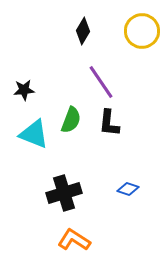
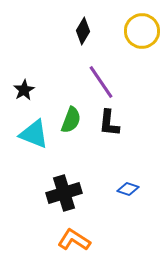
black star: rotated 25 degrees counterclockwise
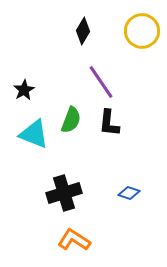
blue diamond: moved 1 px right, 4 px down
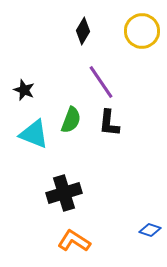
black star: rotated 20 degrees counterclockwise
blue diamond: moved 21 px right, 37 px down
orange L-shape: moved 1 px down
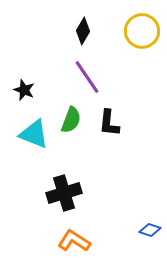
purple line: moved 14 px left, 5 px up
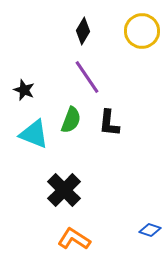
black cross: moved 3 px up; rotated 28 degrees counterclockwise
orange L-shape: moved 2 px up
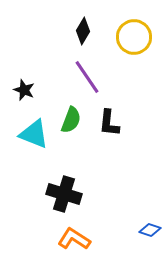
yellow circle: moved 8 px left, 6 px down
black cross: moved 4 px down; rotated 28 degrees counterclockwise
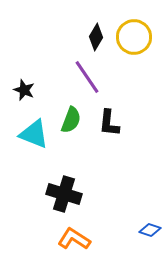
black diamond: moved 13 px right, 6 px down
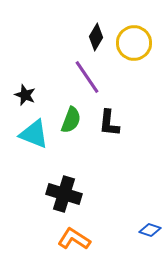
yellow circle: moved 6 px down
black star: moved 1 px right, 5 px down
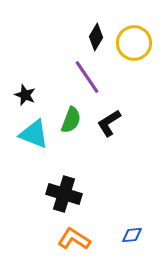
black L-shape: rotated 52 degrees clockwise
blue diamond: moved 18 px left, 5 px down; rotated 25 degrees counterclockwise
